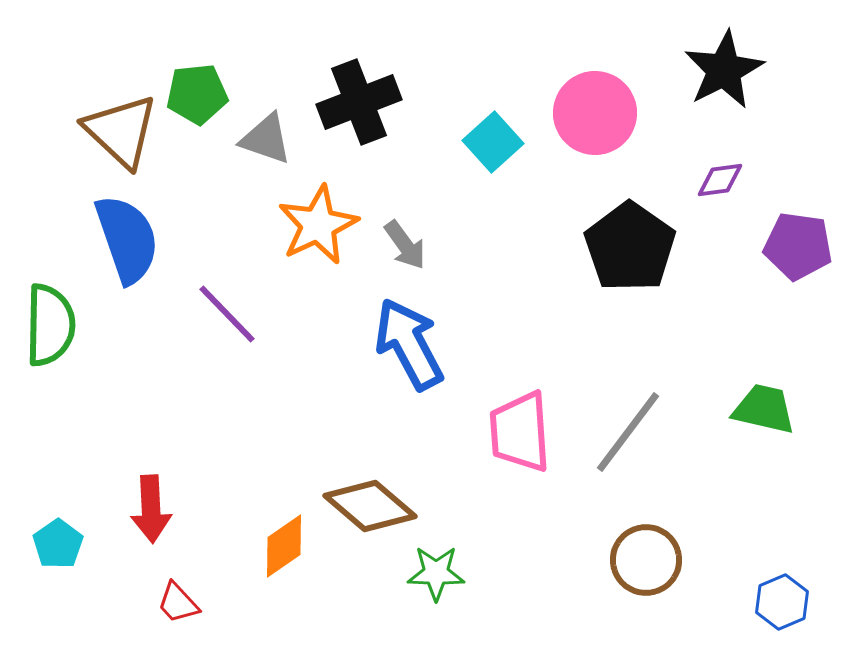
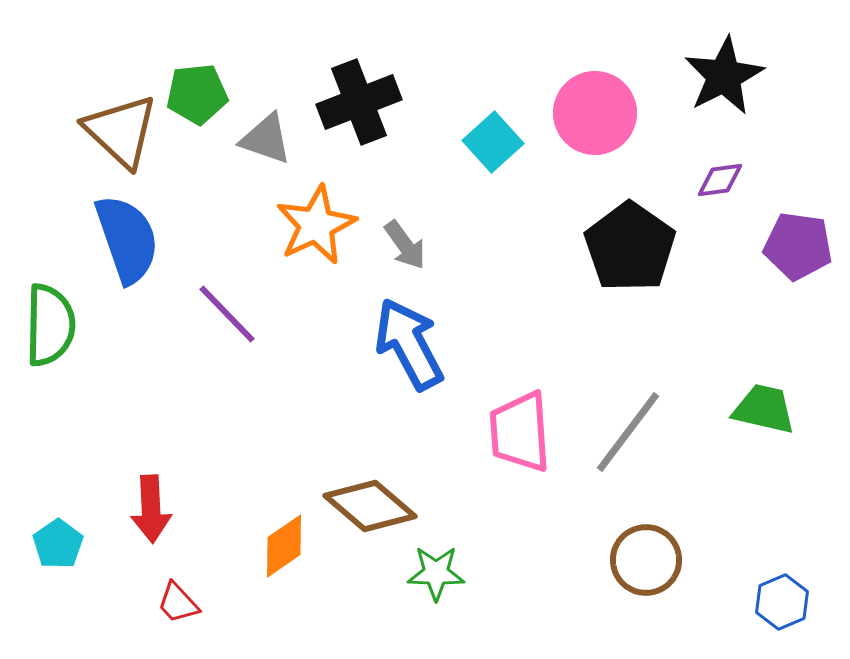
black star: moved 6 px down
orange star: moved 2 px left
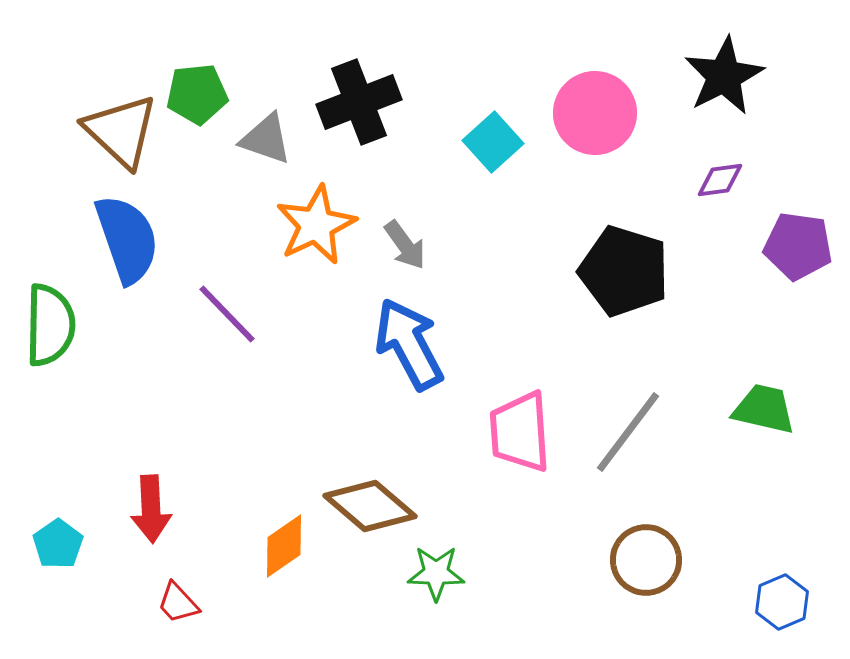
black pentagon: moved 6 px left, 24 px down; rotated 18 degrees counterclockwise
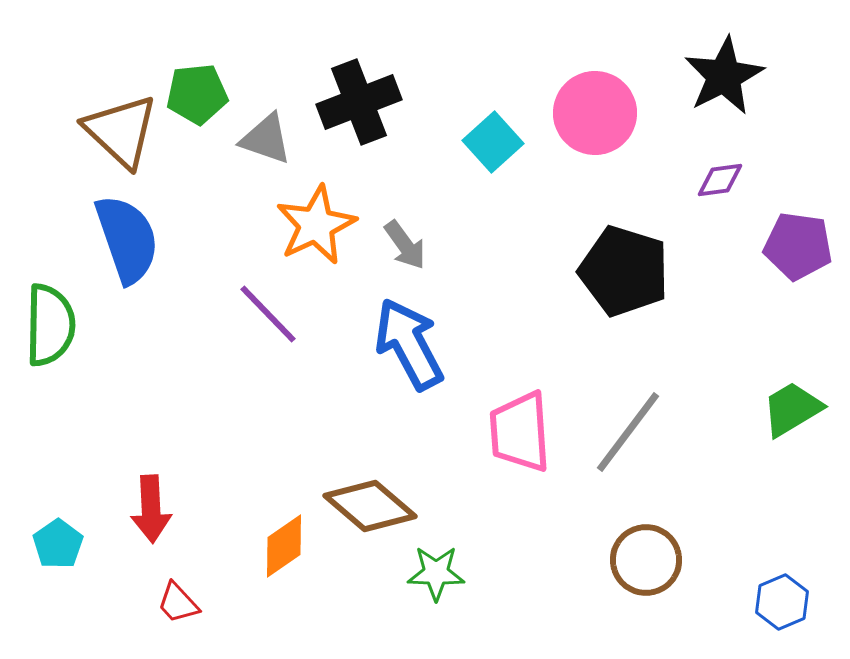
purple line: moved 41 px right
green trapezoid: moved 28 px right; rotated 44 degrees counterclockwise
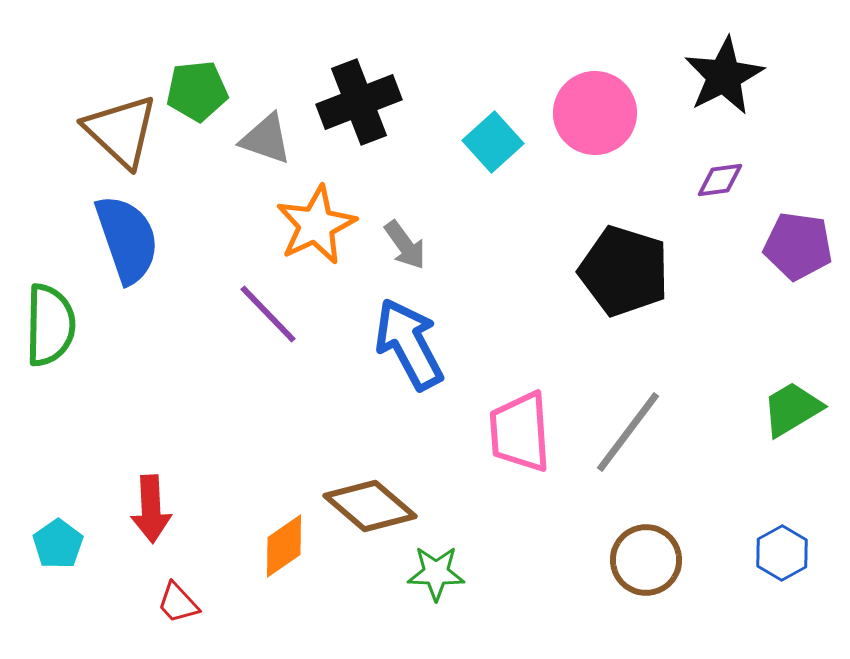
green pentagon: moved 3 px up
blue hexagon: moved 49 px up; rotated 6 degrees counterclockwise
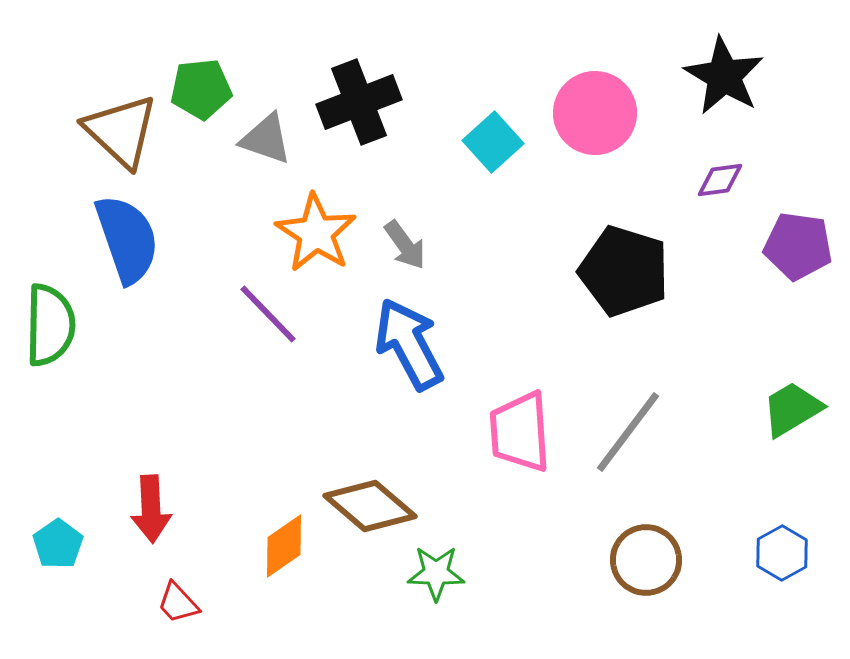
black star: rotated 14 degrees counterclockwise
green pentagon: moved 4 px right, 2 px up
orange star: moved 8 px down; rotated 14 degrees counterclockwise
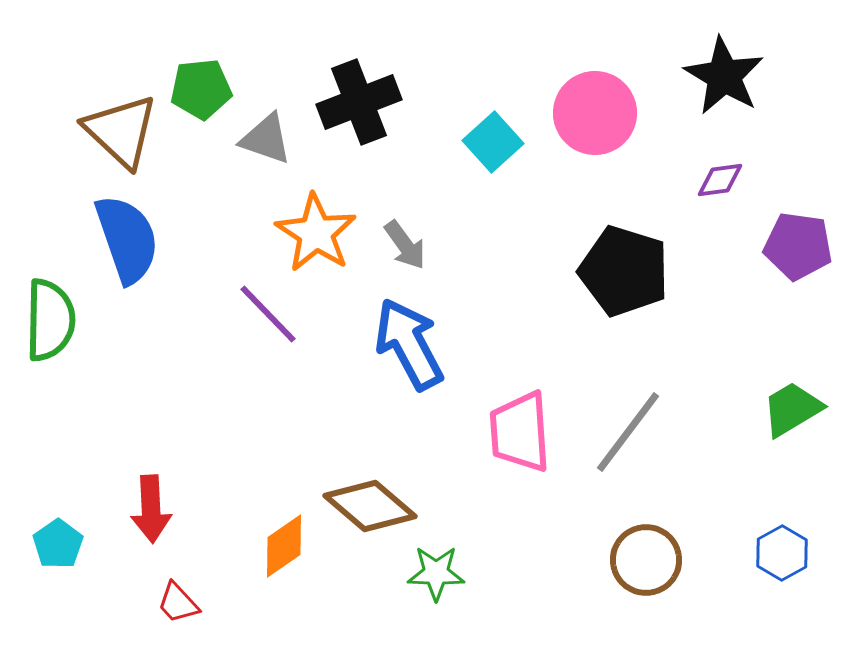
green semicircle: moved 5 px up
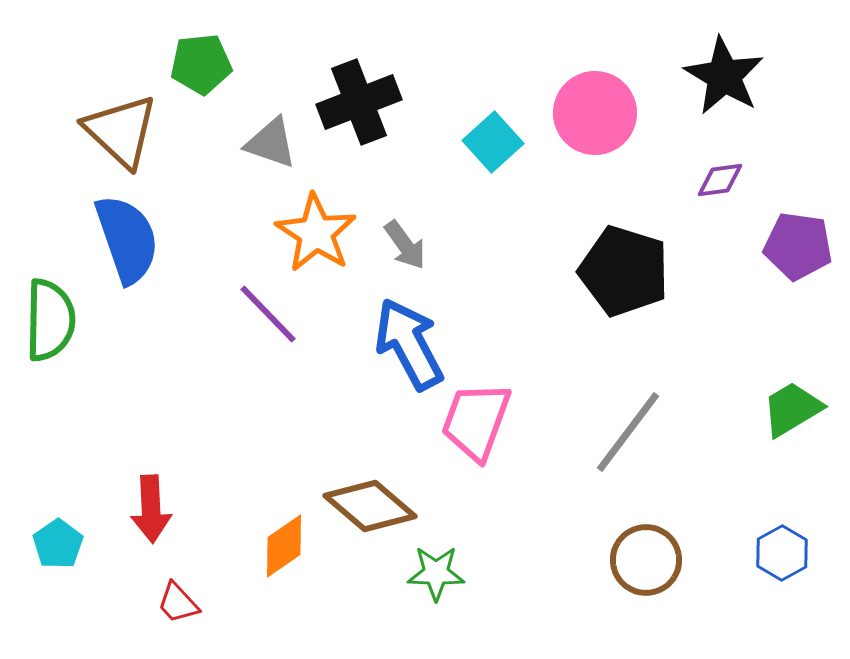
green pentagon: moved 25 px up
gray triangle: moved 5 px right, 4 px down
pink trapezoid: moved 44 px left, 11 px up; rotated 24 degrees clockwise
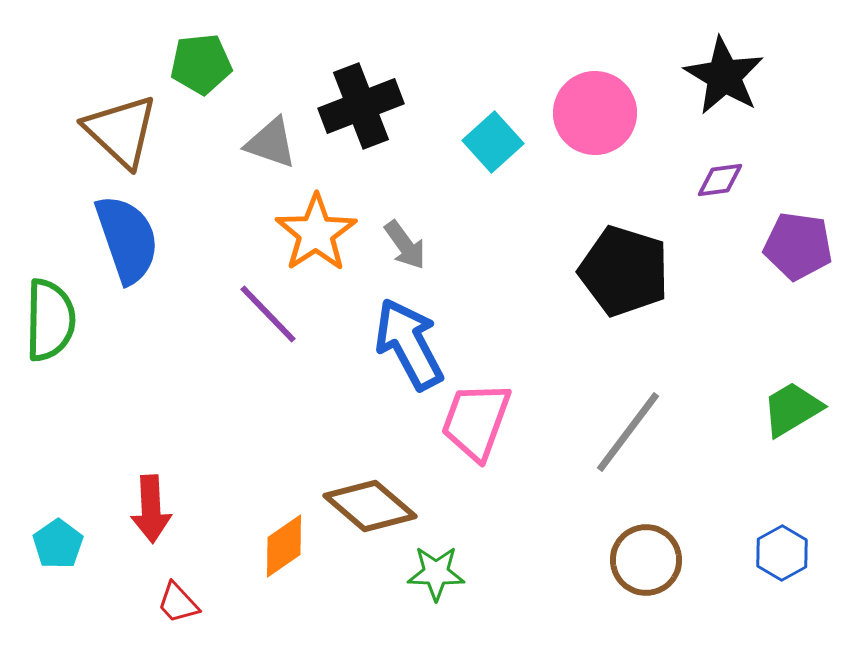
black cross: moved 2 px right, 4 px down
orange star: rotated 6 degrees clockwise
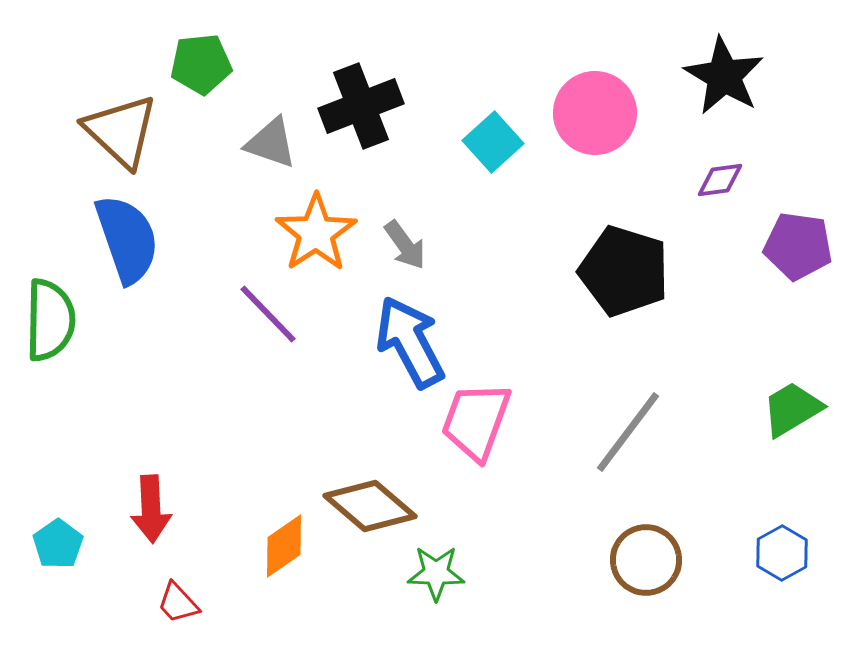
blue arrow: moved 1 px right, 2 px up
